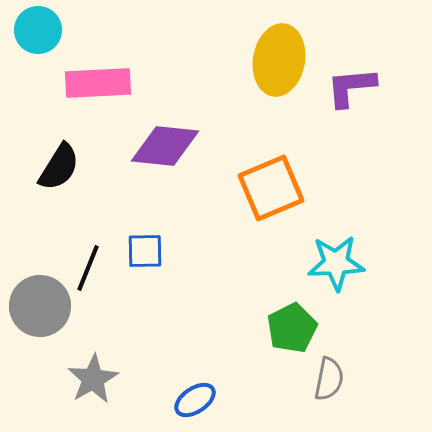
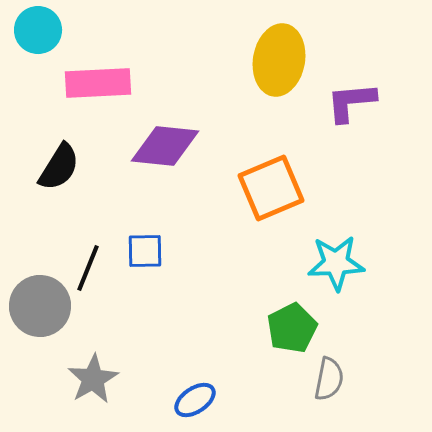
purple L-shape: moved 15 px down
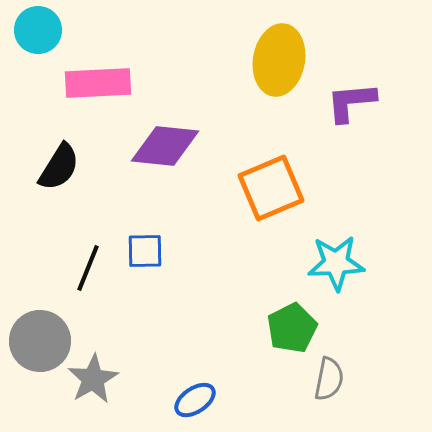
gray circle: moved 35 px down
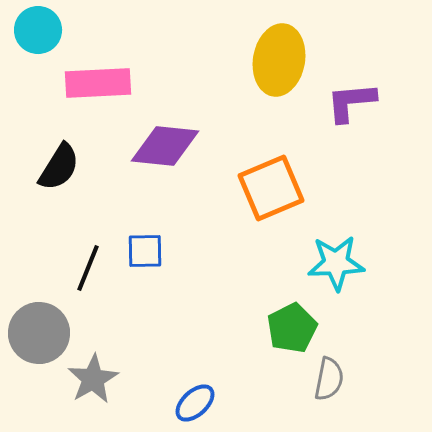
gray circle: moved 1 px left, 8 px up
blue ellipse: moved 3 px down; rotated 9 degrees counterclockwise
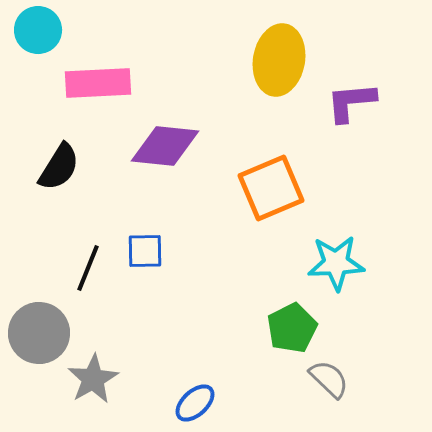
gray semicircle: rotated 57 degrees counterclockwise
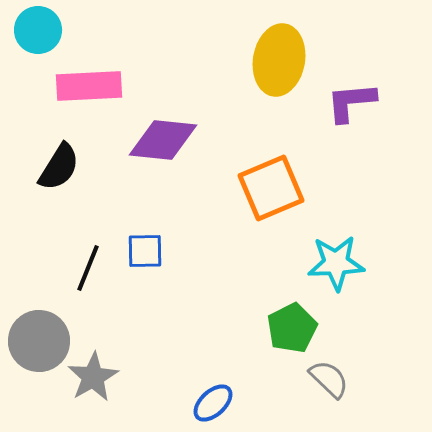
pink rectangle: moved 9 px left, 3 px down
purple diamond: moved 2 px left, 6 px up
gray circle: moved 8 px down
gray star: moved 2 px up
blue ellipse: moved 18 px right
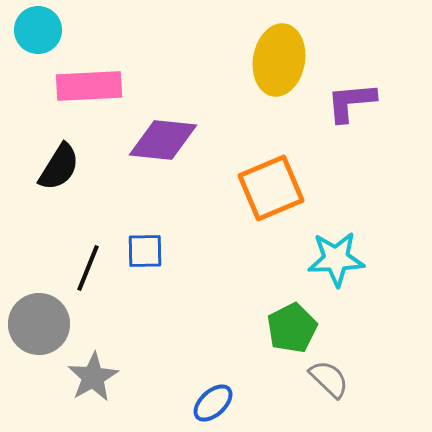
cyan star: moved 4 px up
gray circle: moved 17 px up
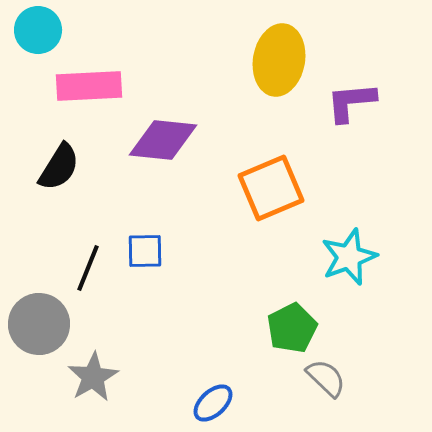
cyan star: moved 13 px right, 2 px up; rotated 18 degrees counterclockwise
gray semicircle: moved 3 px left, 1 px up
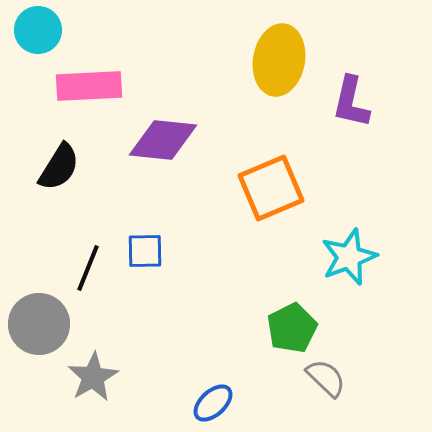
purple L-shape: rotated 72 degrees counterclockwise
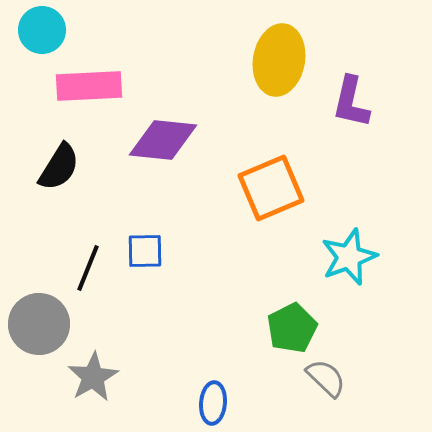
cyan circle: moved 4 px right
blue ellipse: rotated 42 degrees counterclockwise
